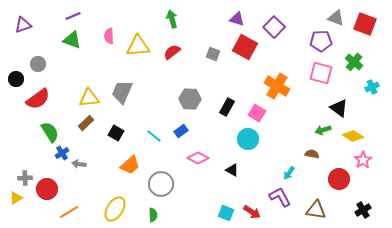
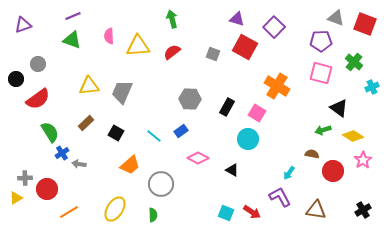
yellow triangle at (89, 98): moved 12 px up
red circle at (339, 179): moved 6 px left, 8 px up
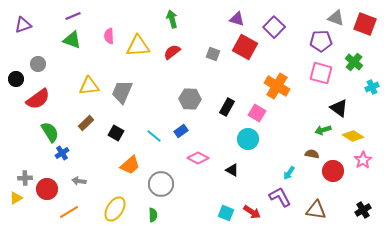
gray arrow at (79, 164): moved 17 px down
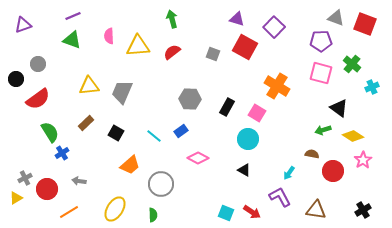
green cross at (354, 62): moved 2 px left, 2 px down
black triangle at (232, 170): moved 12 px right
gray cross at (25, 178): rotated 24 degrees counterclockwise
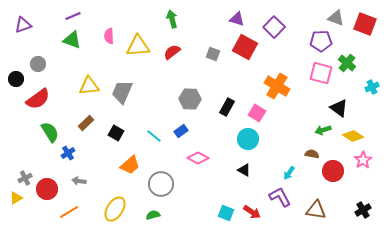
green cross at (352, 64): moved 5 px left, 1 px up
blue cross at (62, 153): moved 6 px right
green semicircle at (153, 215): rotated 104 degrees counterclockwise
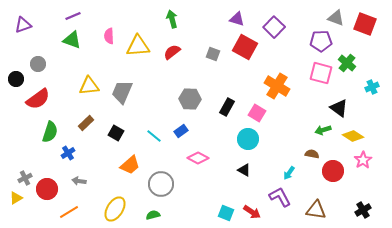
green semicircle at (50, 132): rotated 50 degrees clockwise
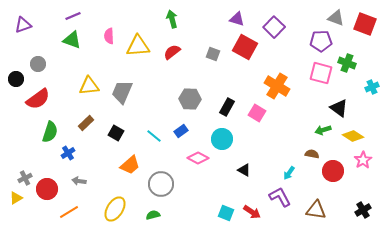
green cross at (347, 63): rotated 18 degrees counterclockwise
cyan circle at (248, 139): moved 26 px left
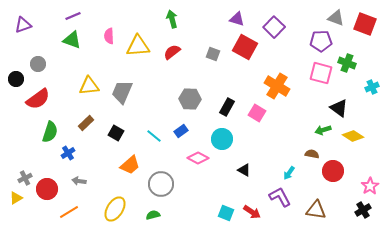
pink star at (363, 160): moved 7 px right, 26 px down
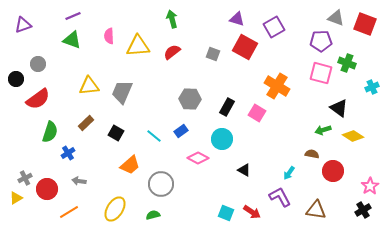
purple square at (274, 27): rotated 15 degrees clockwise
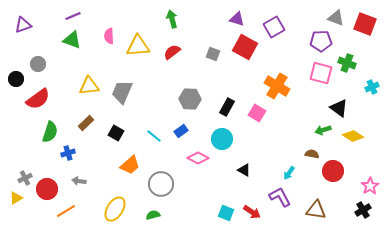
blue cross at (68, 153): rotated 16 degrees clockwise
orange line at (69, 212): moved 3 px left, 1 px up
